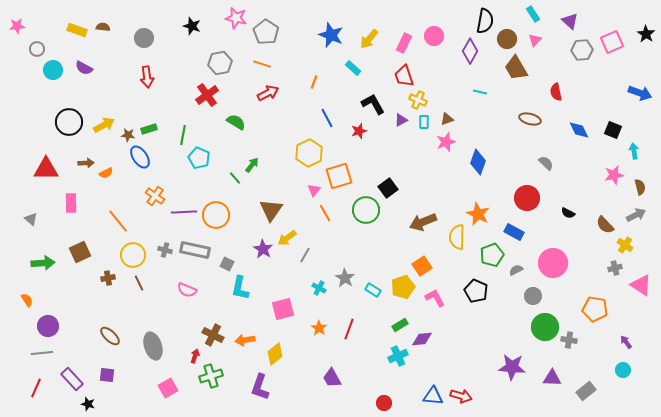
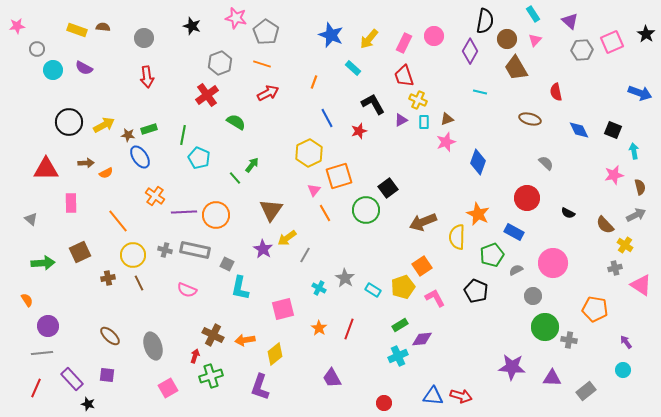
gray hexagon at (220, 63): rotated 10 degrees counterclockwise
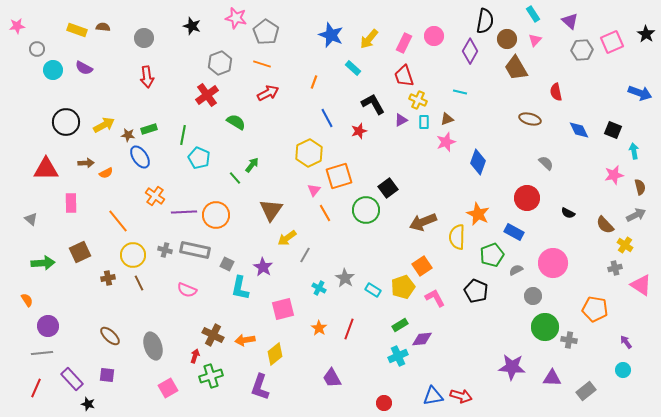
cyan line at (480, 92): moved 20 px left
black circle at (69, 122): moved 3 px left
purple star at (263, 249): moved 18 px down
blue triangle at (433, 396): rotated 15 degrees counterclockwise
